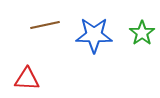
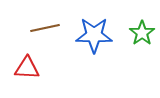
brown line: moved 3 px down
red triangle: moved 11 px up
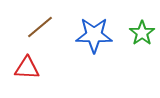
brown line: moved 5 px left, 1 px up; rotated 28 degrees counterclockwise
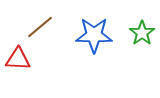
red triangle: moved 9 px left, 9 px up
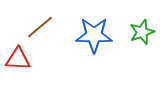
green star: moved 1 px up; rotated 15 degrees clockwise
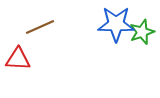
brown line: rotated 16 degrees clockwise
blue star: moved 22 px right, 11 px up
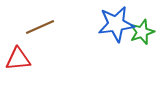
blue star: rotated 9 degrees counterclockwise
red triangle: rotated 8 degrees counterclockwise
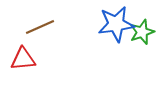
red triangle: moved 5 px right
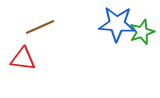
blue star: moved 1 px right; rotated 12 degrees clockwise
red triangle: rotated 12 degrees clockwise
